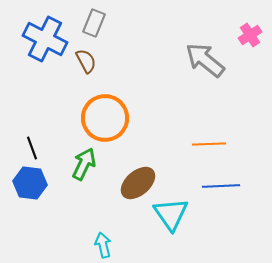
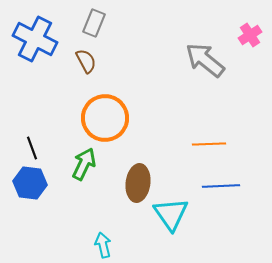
blue cross: moved 10 px left
brown ellipse: rotated 42 degrees counterclockwise
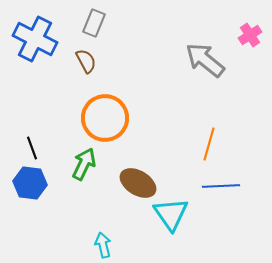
orange line: rotated 72 degrees counterclockwise
brown ellipse: rotated 66 degrees counterclockwise
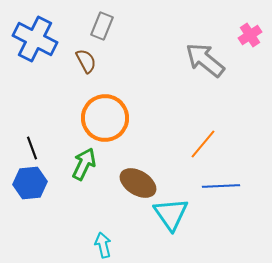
gray rectangle: moved 8 px right, 3 px down
orange line: moved 6 px left; rotated 24 degrees clockwise
blue hexagon: rotated 12 degrees counterclockwise
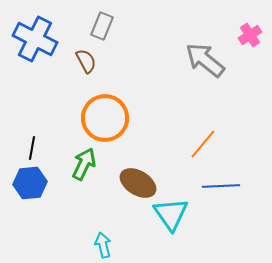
black line: rotated 30 degrees clockwise
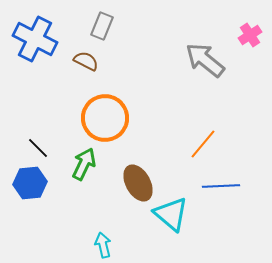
brown semicircle: rotated 35 degrees counterclockwise
black line: moved 6 px right; rotated 55 degrees counterclockwise
brown ellipse: rotated 30 degrees clockwise
cyan triangle: rotated 15 degrees counterclockwise
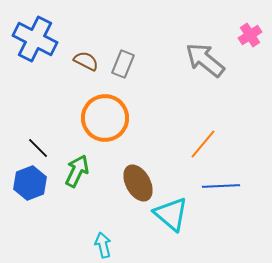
gray rectangle: moved 21 px right, 38 px down
green arrow: moved 7 px left, 7 px down
blue hexagon: rotated 16 degrees counterclockwise
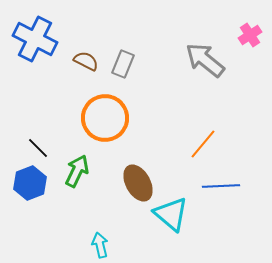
cyan arrow: moved 3 px left
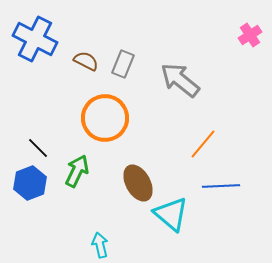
gray arrow: moved 25 px left, 20 px down
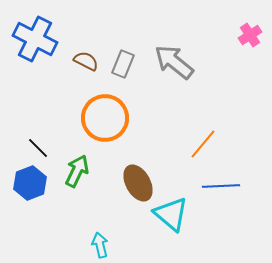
gray arrow: moved 6 px left, 18 px up
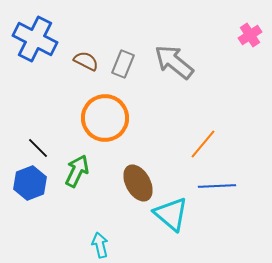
blue line: moved 4 px left
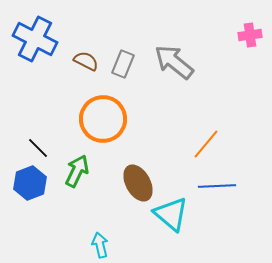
pink cross: rotated 25 degrees clockwise
orange circle: moved 2 px left, 1 px down
orange line: moved 3 px right
